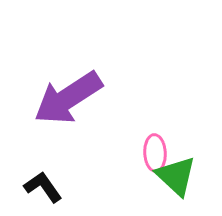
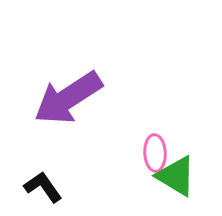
green triangle: rotated 12 degrees counterclockwise
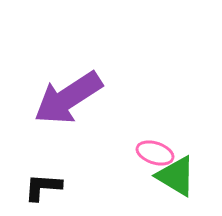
pink ellipse: rotated 69 degrees counterclockwise
black L-shape: rotated 51 degrees counterclockwise
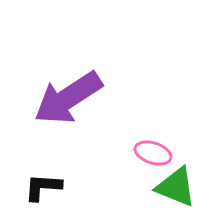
pink ellipse: moved 2 px left
green triangle: moved 11 px down; rotated 9 degrees counterclockwise
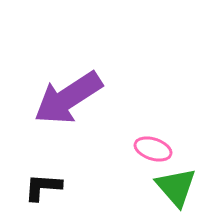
pink ellipse: moved 4 px up
green triangle: rotated 27 degrees clockwise
